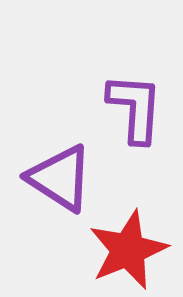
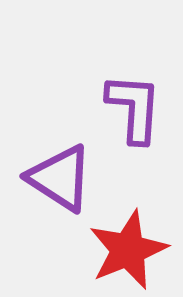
purple L-shape: moved 1 px left
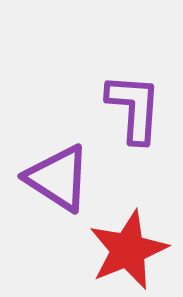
purple triangle: moved 2 px left
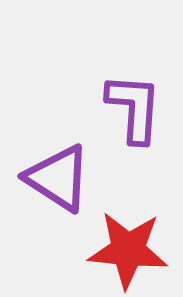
red star: rotated 28 degrees clockwise
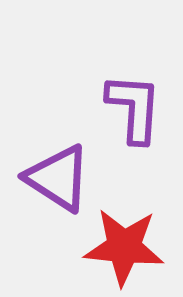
red star: moved 4 px left, 3 px up
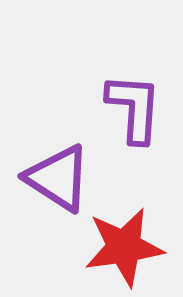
red star: rotated 14 degrees counterclockwise
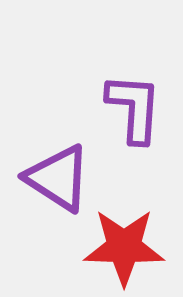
red star: rotated 10 degrees clockwise
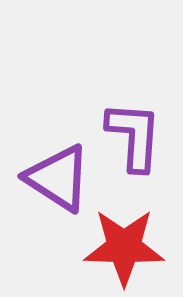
purple L-shape: moved 28 px down
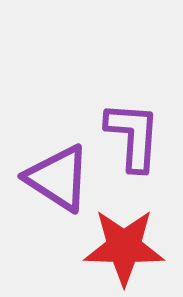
purple L-shape: moved 1 px left
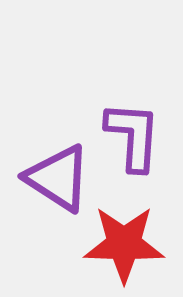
red star: moved 3 px up
